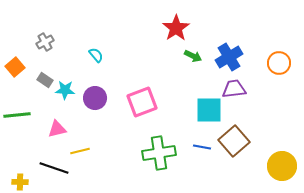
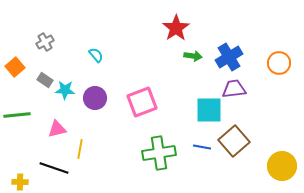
green arrow: rotated 18 degrees counterclockwise
yellow line: moved 2 px up; rotated 66 degrees counterclockwise
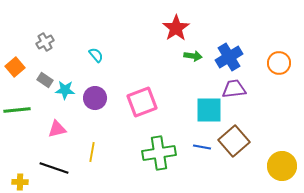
green line: moved 5 px up
yellow line: moved 12 px right, 3 px down
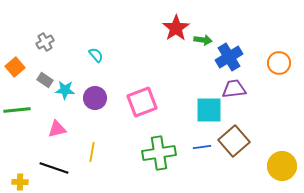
green arrow: moved 10 px right, 16 px up
blue line: rotated 18 degrees counterclockwise
